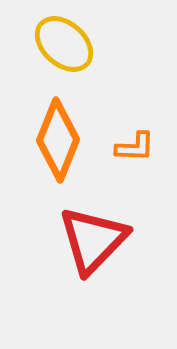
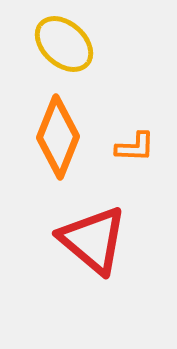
orange diamond: moved 3 px up
red triangle: rotated 34 degrees counterclockwise
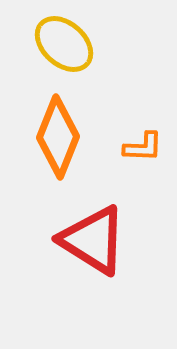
orange L-shape: moved 8 px right
red triangle: rotated 8 degrees counterclockwise
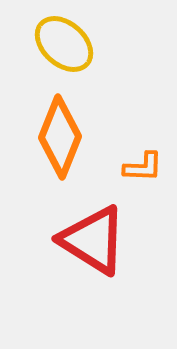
orange diamond: moved 2 px right
orange L-shape: moved 20 px down
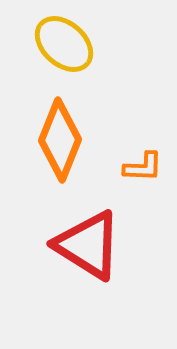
orange diamond: moved 3 px down
red triangle: moved 5 px left, 5 px down
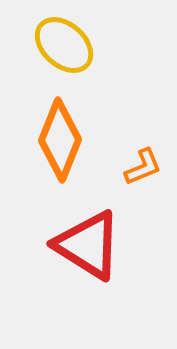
yellow ellipse: moved 1 px down
orange L-shape: rotated 24 degrees counterclockwise
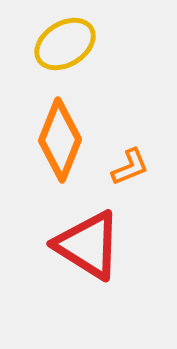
yellow ellipse: moved 1 px right, 1 px up; rotated 74 degrees counterclockwise
orange L-shape: moved 13 px left
